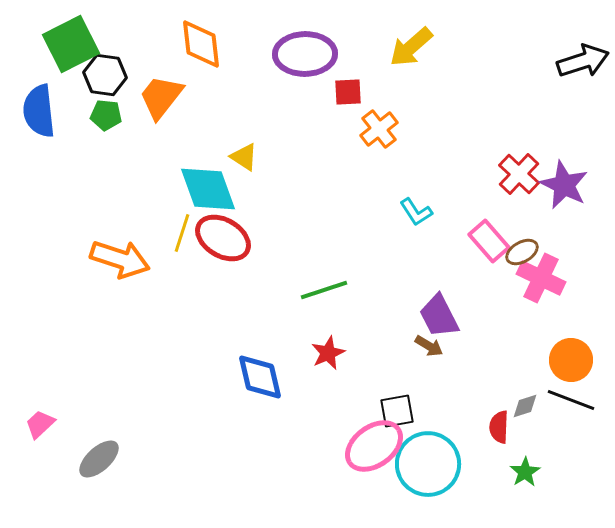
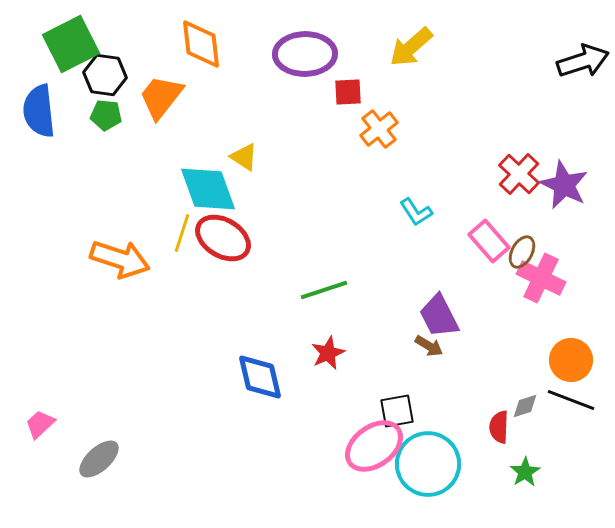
brown ellipse: rotated 32 degrees counterclockwise
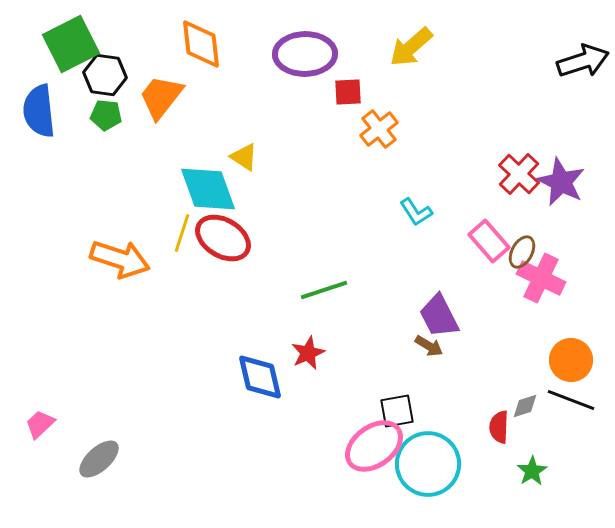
purple star: moved 3 px left, 3 px up
red star: moved 20 px left
green star: moved 7 px right, 1 px up
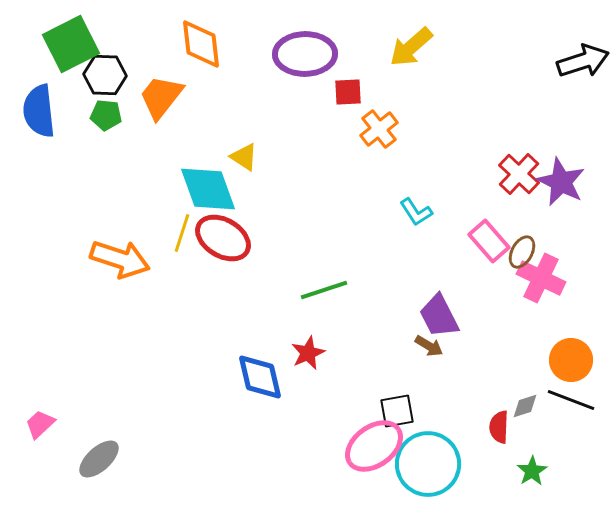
black hexagon: rotated 6 degrees counterclockwise
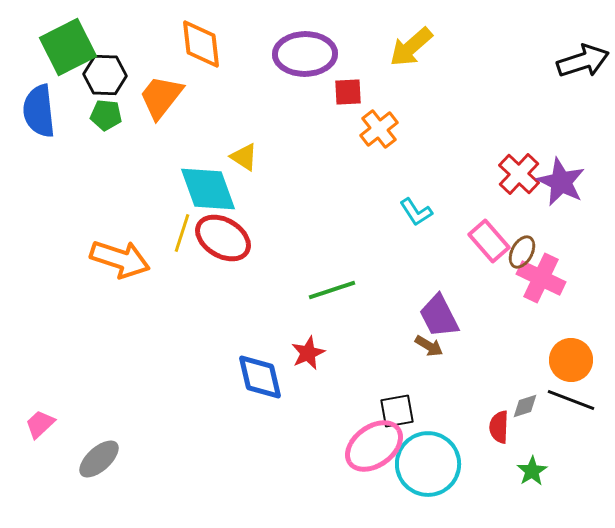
green square: moved 3 px left, 3 px down
green line: moved 8 px right
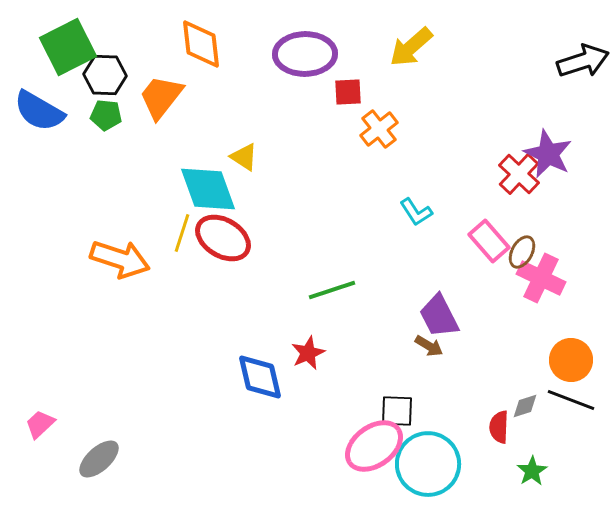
blue semicircle: rotated 54 degrees counterclockwise
purple star: moved 13 px left, 28 px up
black square: rotated 12 degrees clockwise
